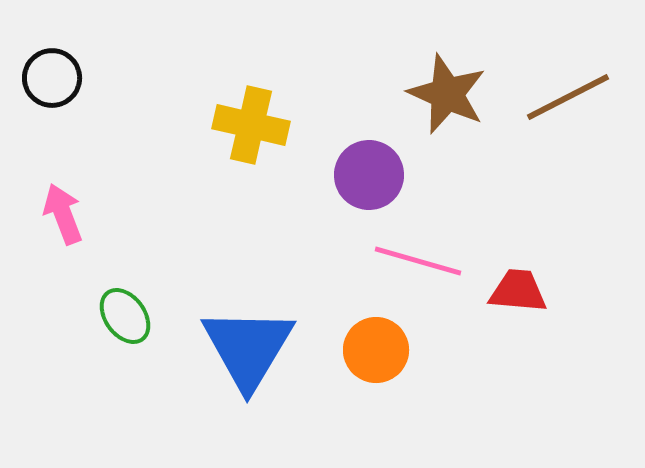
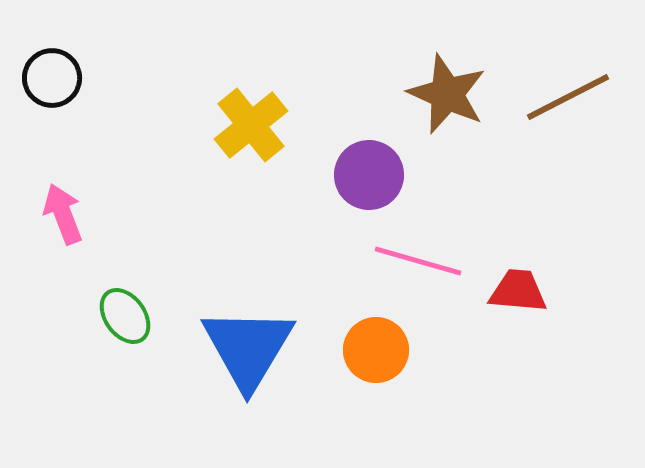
yellow cross: rotated 38 degrees clockwise
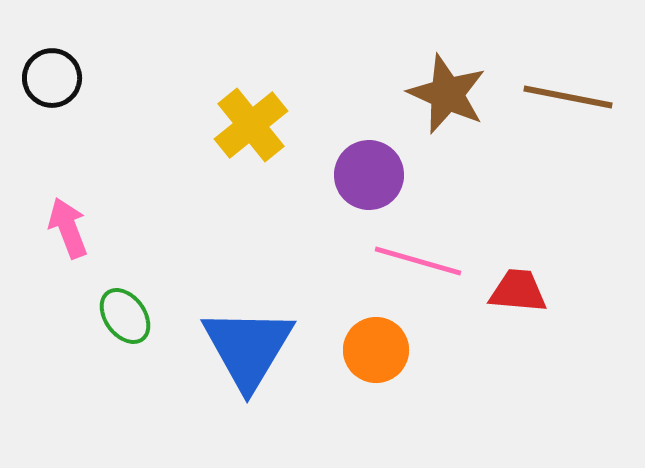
brown line: rotated 38 degrees clockwise
pink arrow: moved 5 px right, 14 px down
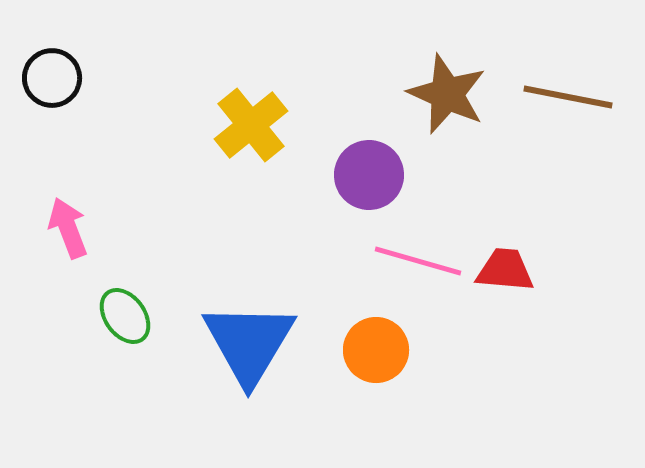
red trapezoid: moved 13 px left, 21 px up
blue triangle: moved 1 px right, 5 px up
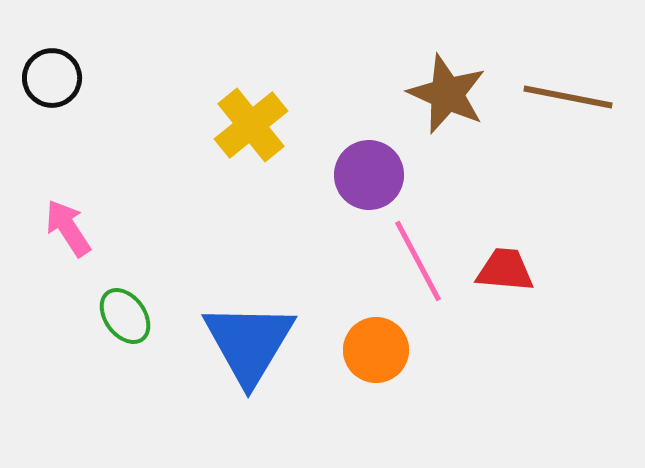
pink arrow: rotated 12 degrees counterclockwise
pink line: rotated 46 degrees clockwise
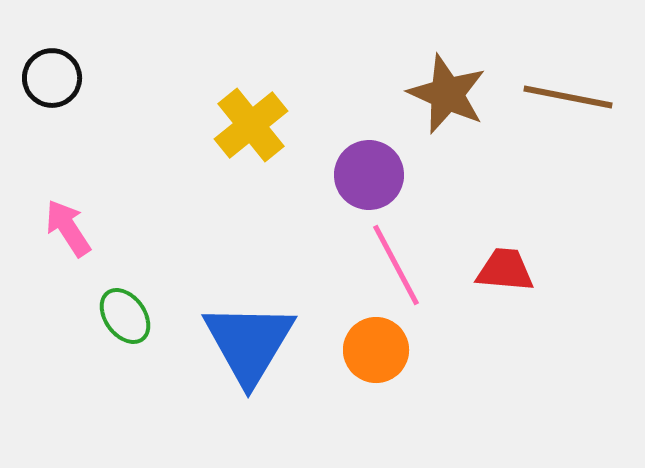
pink line: moved 22 px left, 4 px down
